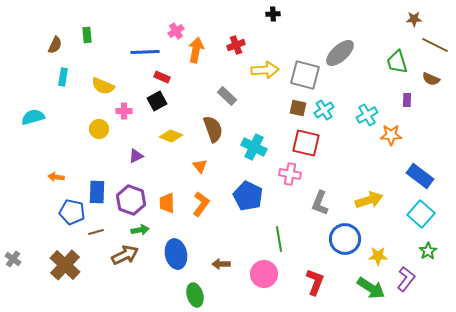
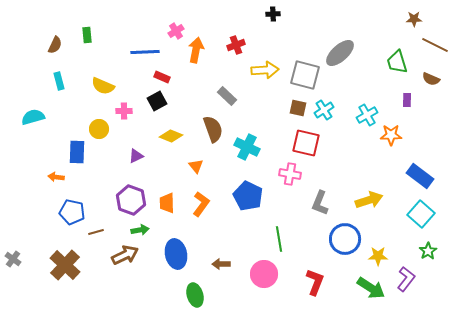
cyan rectangle at (63, 77): moved 4 px left, 4 px down; rotated 24 degrees counterclockwise
cyan cross at (254, 147): moved 7 px left
orange triangle at (200, 166): moved 4 px left
blue rectangle at (97, 192): moved 20 px left, 40 px up
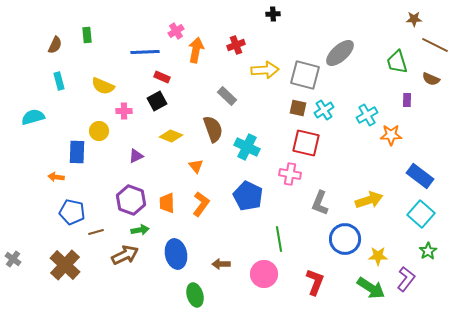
yellow circle at (99, 129): moved 2 px down
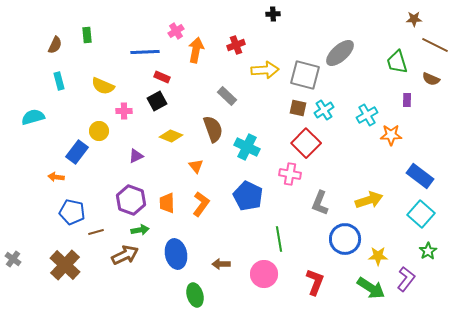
red square at (306, 143): rotated 32 degrees clockwise
blue rectangle at (77, 152): rotated 35 degrees clockwise
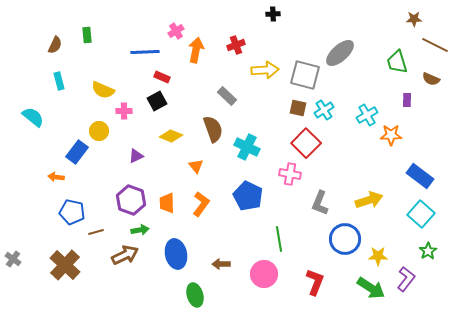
yellow semicircle at (103, 86): moved 4 px down
cyan semicircle at (33, 117): rotated 55 degrees clockwise
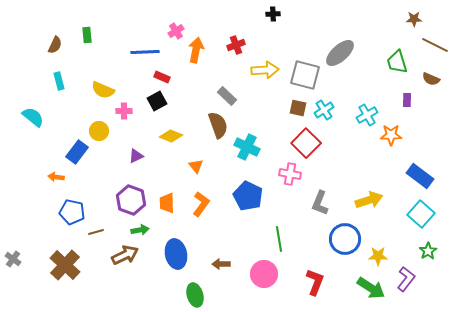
brown semicircle at (213, 129): moved 5 px right, 4 px up
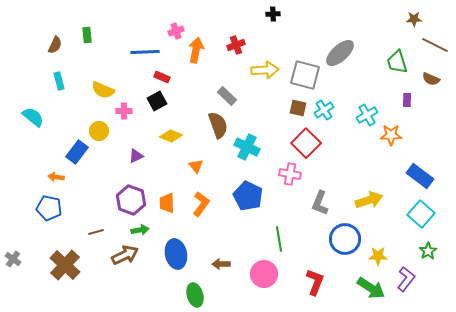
pink cross at (176, 31): rotated 14 degrees clockwise
blue pentagon at (72, 212): moved 23 px left, 4 px up
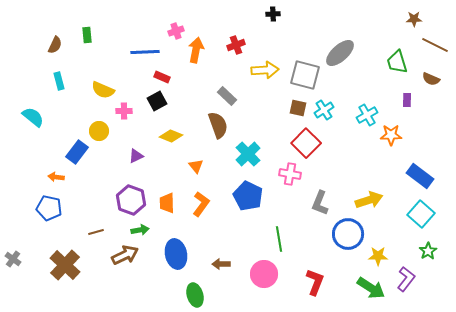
cyan cross at (247, 147): moved 1 px right, 7 px down; rotated 20 degrees clockwise
blue circle at (345, 239): moved 3 px right, 5 px up
